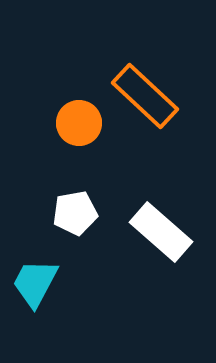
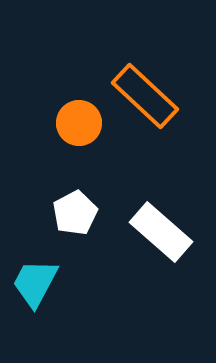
white pentagon: rotated 18 degrees counterclockwise
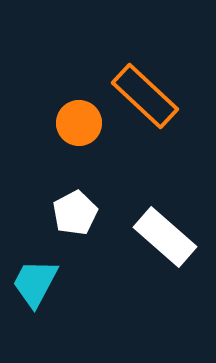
white rectangle: moved 4 px right, 5 px down
